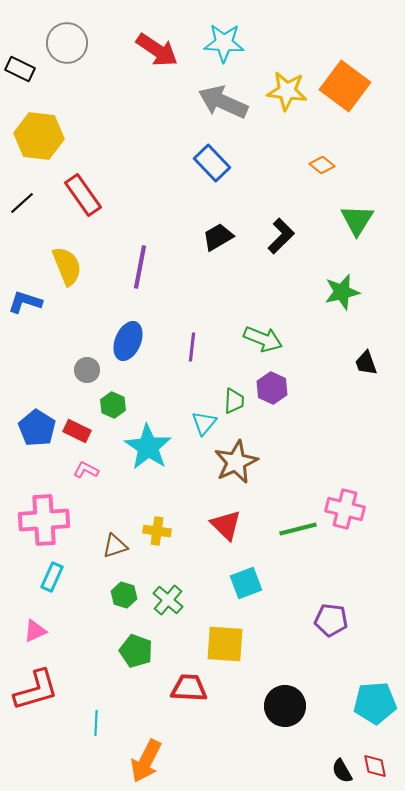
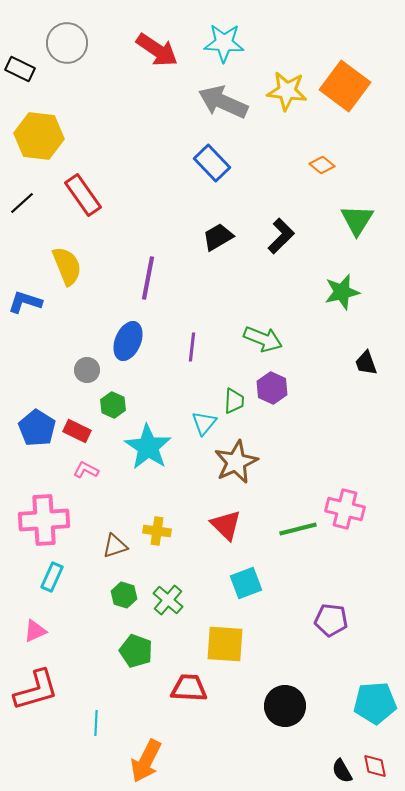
purple line at (140, 267): moved 8 px right, 11 px down
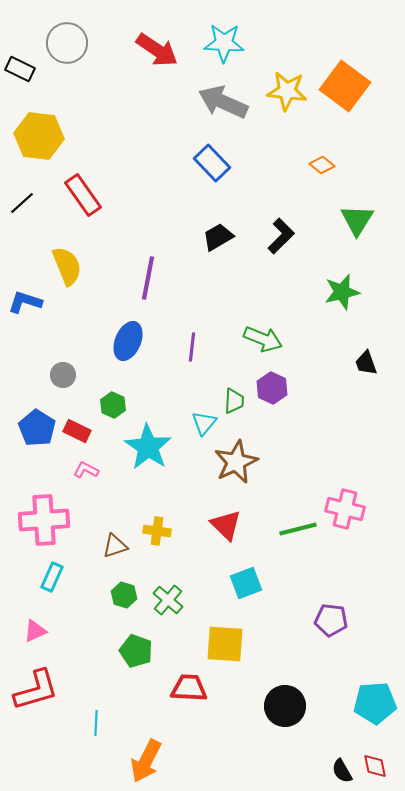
gray circle at (87, 370): moved 24 px left, 5 px down
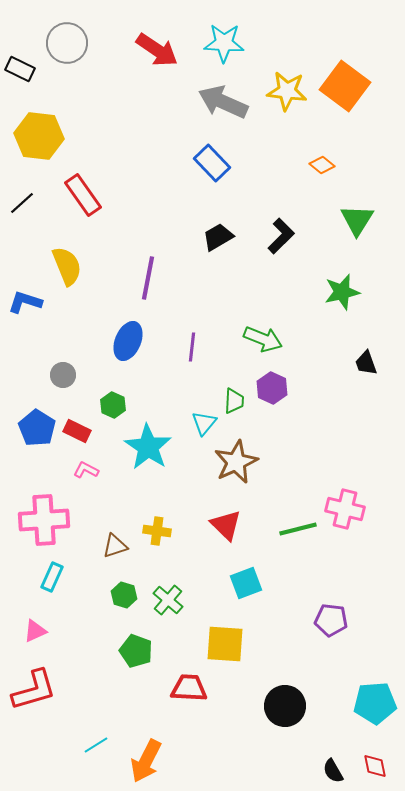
red L-shape at (36, 690): moved 2 px left
cyan line at (96, 723): moved 22 px down; rotated 55 degrees clockwise
black semicircle at (342, 771): moved 9 px left
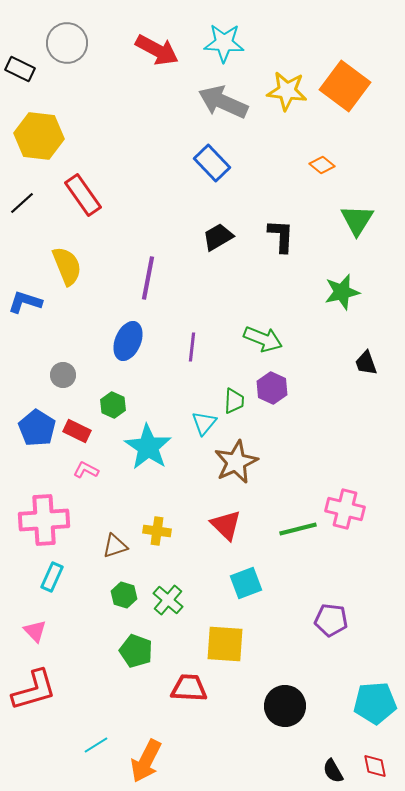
red arrow at (157, 50): rotated 6 degrees counterclockwise
black L-shape at (281, 236): rotated 42 degrees counterclockwise
pink triangle at (35, 631): rotated 50 degrees counterclockwise
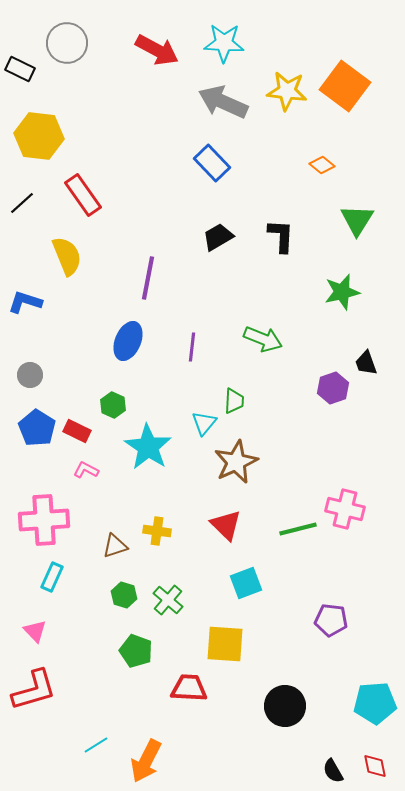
yellow semicircle at (67, 266): moved 10 px up
gray circle at (63, 375): moved 33 px left
purple hexagon at (272, 388): moved 61 px right; rotated 16 degrees clockwise
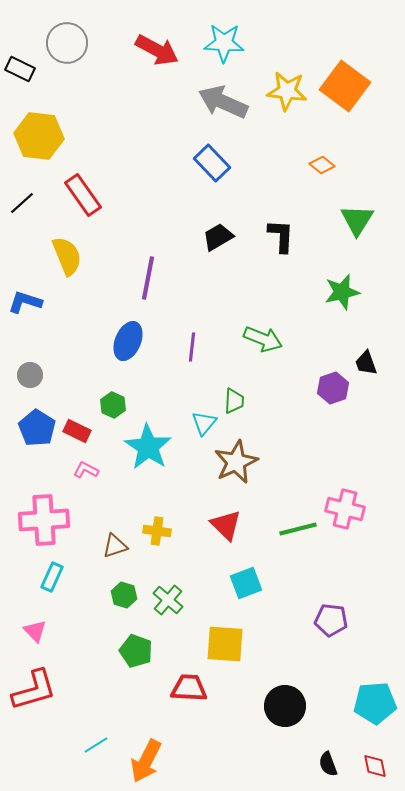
black semicircle at (333, 771): moved 5 px left, 7 px up; rotated 10 degrees clockwise
